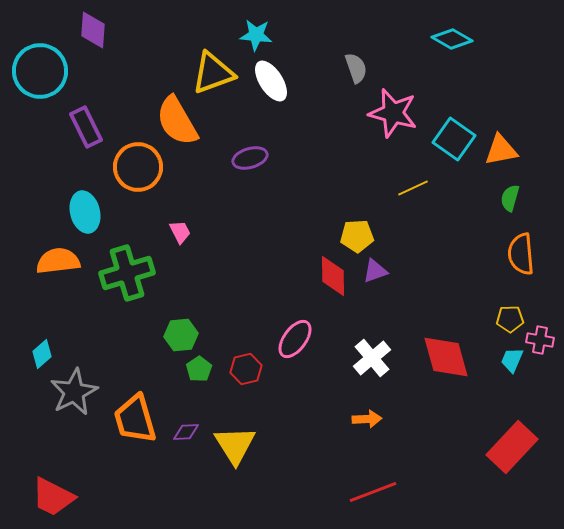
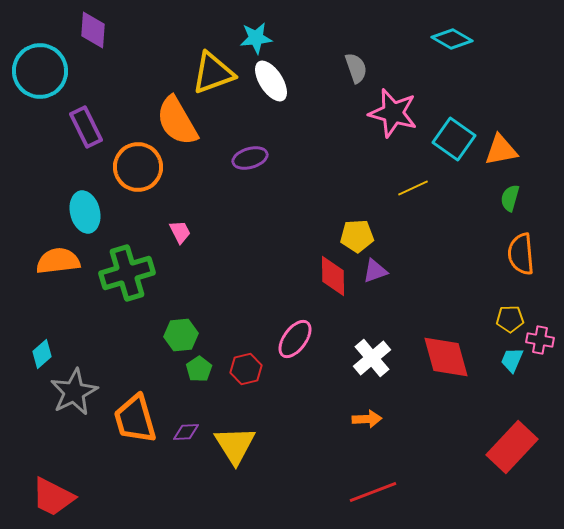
cyan star at (256, 35): moved 3 px down; rotated 12 degrees counterclockwise
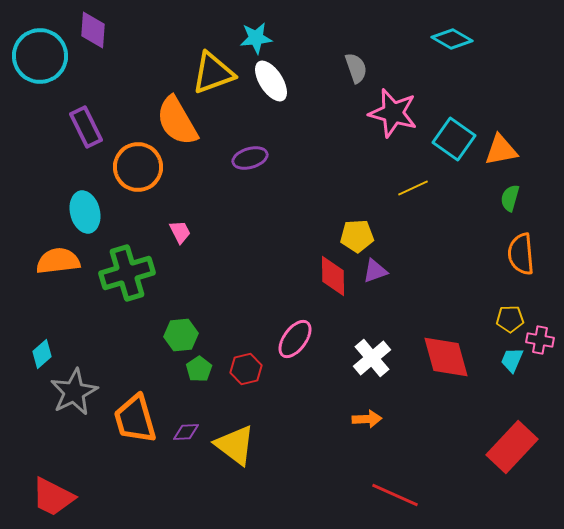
cyan circle at (40, 71): moved 15 px up
yellow triangle at (235, 445): rotated 21 degrees counterclockwise
red line at (373, 492): moved 22 px right, 3 px down; rotated 45 degrees clockwise
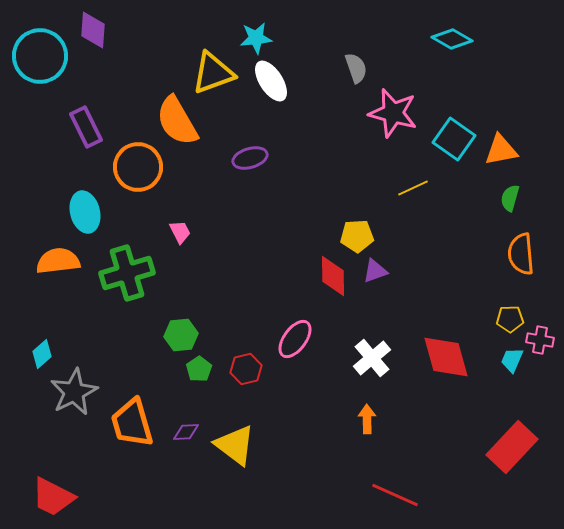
orange trapezoid at (135, 419): moved 3 px left, 4 px down
orange arrow at (367, 419): rotated 88 degrees counterclockwise
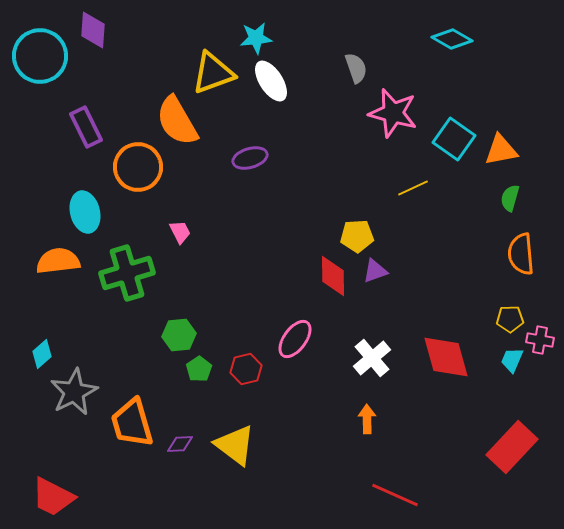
green hexagon at (181, 335): moved 2 px left
purple diamond at (186, 432): moved 6 px left, 12 px down
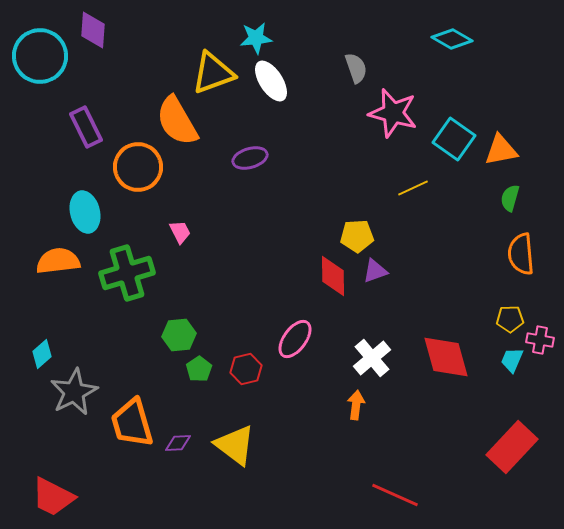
orange arrow at (367, 419): moved 11 px left, 14 px up; rotated 8 degrees clockwise
purple diamond at (180, 444): moved 2 px left, 1 px up
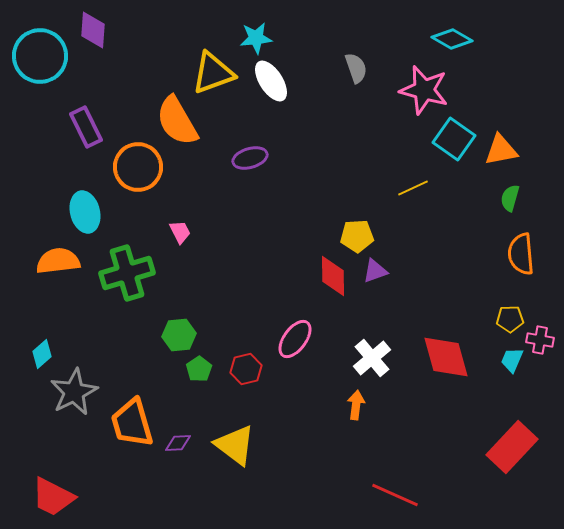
pink star at (393, 113): moved 31 px right, 23 px up
